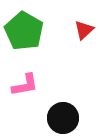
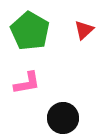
green pentagon: moved 6 px right
pink L-shape: moved 2 px right, 2 px up
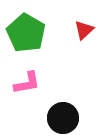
green pentagon: moved 4 px left, 2 px down
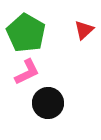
pink L-shape: moved 11 px up; rotated 16 degrees counterclockwise
black circle: moved 15 px left, 15 px up
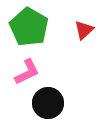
green pentagon: moved 3 px right, 6 px up
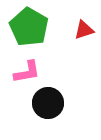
red triangle: rotated 25 degrees clockwise
pink L-shape: rotated 16 degrees clockwise
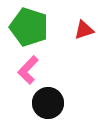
green pentagon: rotated 12 degrees counterclockwise
pink L-shape: moved 1 px right, 2 px up; rotated 144 degrees clockwise
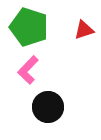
black circle: moved 4 px down
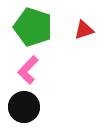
green pentagon: moved 4 px right
black circle: moved 24 px left
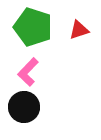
red triangle: moved 5 px left
pink L-shape: moved 2 px down
